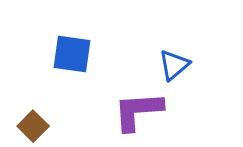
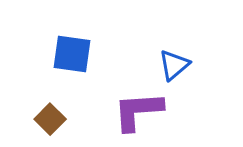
brown square: moved 17 px right, 7 px up
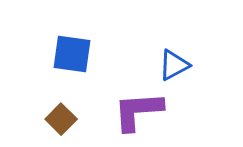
blue triangle: rotated 12 degrees clockwise
brown square: moved 11 px right
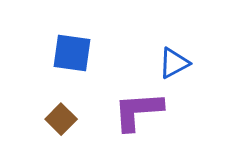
blue square: moved 1 px up
blue triangle: moved 2 px up
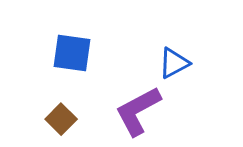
purple L-shape: rotated 24 degrees counterclockwise
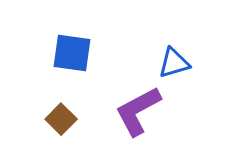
blue triangle: rotated 12 degrees clockwise
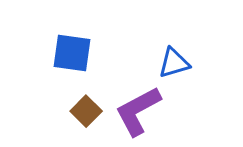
brown square: moved 25 px right, 8 px up
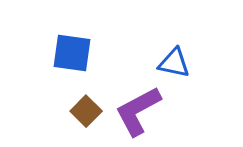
blue triangle: rotated 28 degrees clockwise
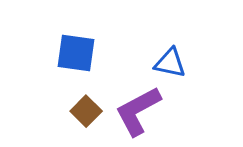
blue square: moved 4 px right
blue triangle: moved 4 px left
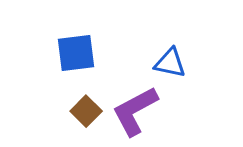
blue square: rotated 15 degrees counterclockwise
purple L-shape: moved 3 px left
